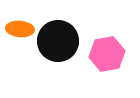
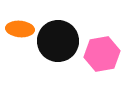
pink hexagon: moved 5 px left
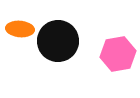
pink hexagon: moved 16 px right
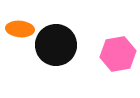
black circle: moved 2 px left, 4 px down
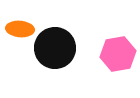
black circle: moved 1 px left, 3 px down
